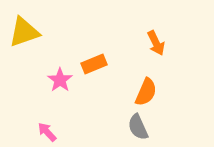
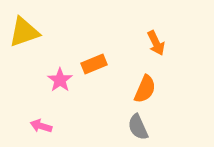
orange semicircle: moved 1 px left, 3 px up
pink arrow: moved 6 px left, 6 px up; rotated 30 degrees counterclockwise
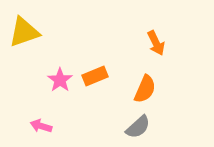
orange rectangle: moved 1 px right, 12 px down
gray semicircle: rotated 108 degrees counterclockwise
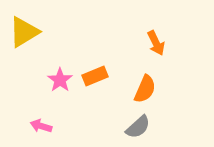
yellow triangle: rotated 12 degrees counterclockwise
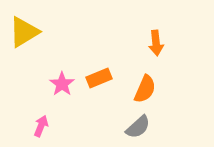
orange arrow: rotated 20 degrees clockwise
orange rectangle: moved 4 px right, 2 px down
pink star: moved 2 px right, 4 px down
pink arrow: rotated 95 degrees clockwise
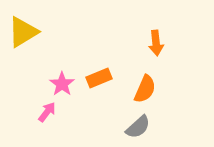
yellow triangle: moved 1 px left
pink arrow: moved 6 px right, 14 px up; rotated 15 degrees clockwise
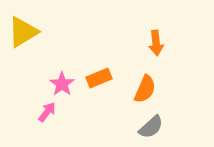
gray semicircle: moved 13 px right
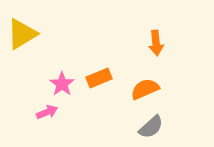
yellow triangle: moved 1 px left, 2 px down
orange semicircle: rotated 136 degrees counterclockwise
pink arrow: rotated 30 degrees clockwise
